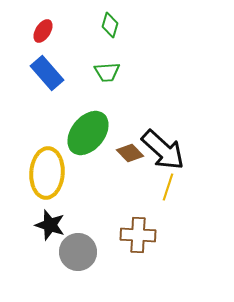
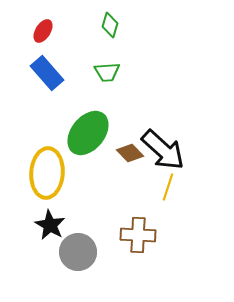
black star: rotated 12 degrees clockwise
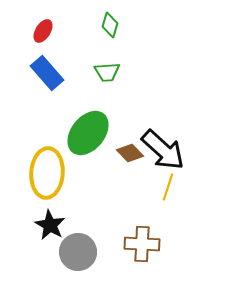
brown cross: moved 4 px right, 9 px down
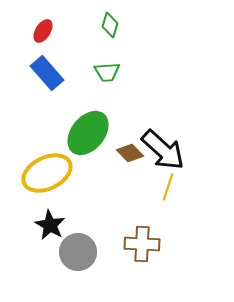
yellow ellipse: rotated 60 degrees clockwise
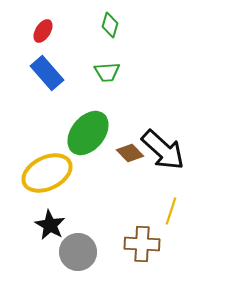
yellow line: moved 3 px right, 24 px down
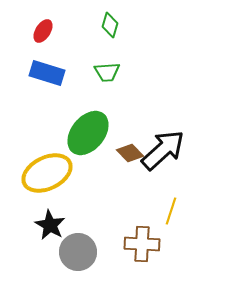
blue rectangle: rotated 32 degrees counterclockwise
black arrow: rotated 84 degrees counterclockwise
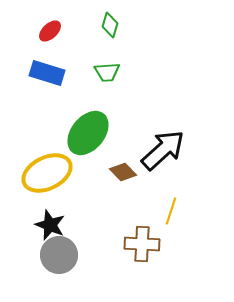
red ellipse: moved 7 px right; rotated 15 degrees clockwise
brown diamond: moved 7 px left, 19 px down
black star: rotated 8 degrees counterclockwise
gray circle: moved 19 px left, 3 px down
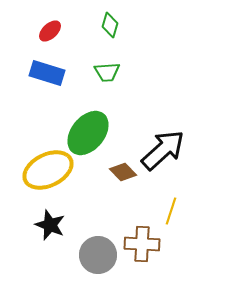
yellow ellipse: moved 1 px right, 3 px up
gray circle: moved 39 px right
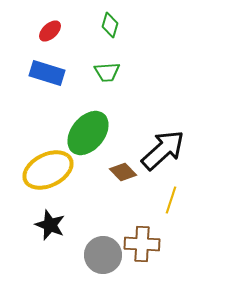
yellow line: moved 11 px up
gray circle: moved 5 px right
